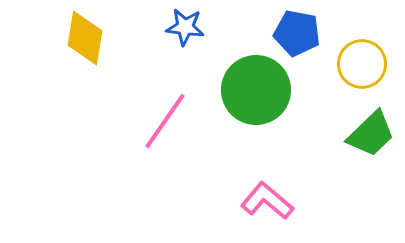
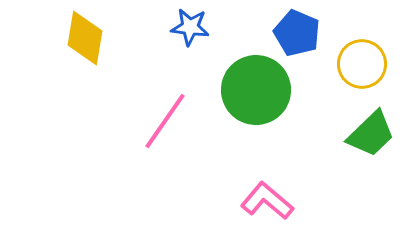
blue star: moved 5 px right
blue pentagon: rotated 12 degrees clockwise
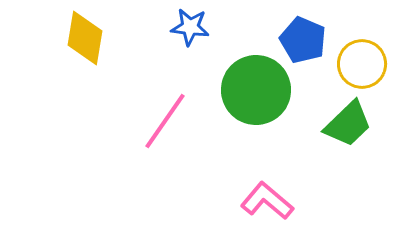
blue pentagon: moved 6 px right, 7 px down
green trapezoid: moved 23 px left, 10 px up
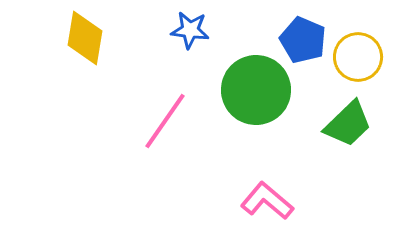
blue star: moved 3 px down
yellow circle: moved 4 px left, 7 px up
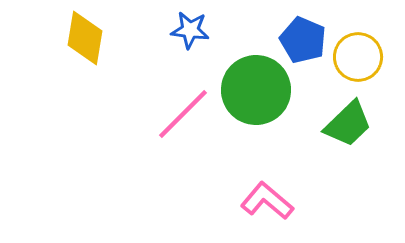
pink line: moved 18 px right, 7 px up; rotated 10 degrees clockwise
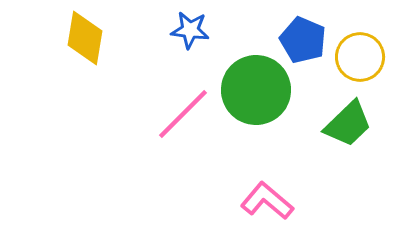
yellow circle: moved 2 px right
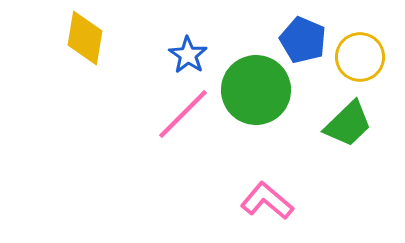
blue star: moved 2 px left, 25 px down; rotated 27 degrees clockwise
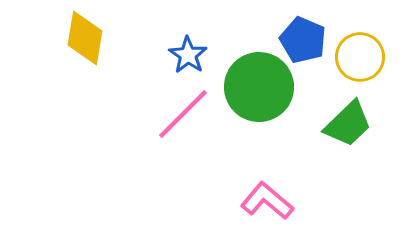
green circle: moved 3 px right, 3 px up
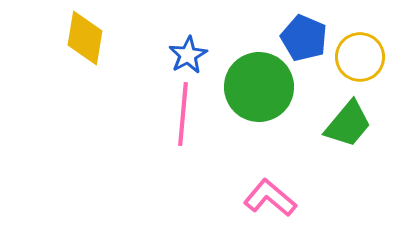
blue pentagon: moved 1 px right, 2 px up
blue star: rotated 9 degrees clockwise
pink line: rotated 40 degrees counterclockwise
green trapezoid: rotated 6 degrees counterclockwise
pink L-shape: moved 3 px right, 3 px up
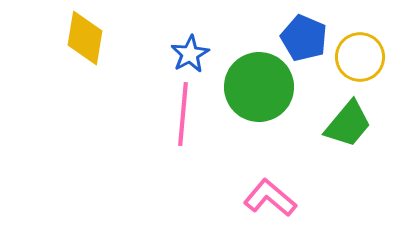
blue star: moved 2 px right, 1 px up
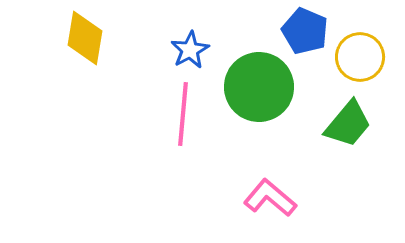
blue pentagon: moved 1 px right, 7 px up
blue star: moved 4 px up
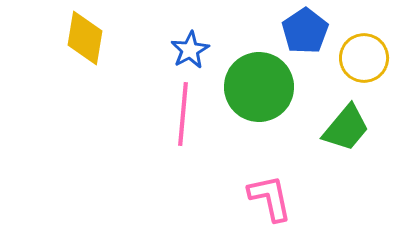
blue pentagon: rotated 15 degrees clockwise
yellow circle: moved 4 px right, 1 px down
green trapezoid: moved 2 px left, 4 px down
pink L-shape: rotated 38 degrees clockwise
